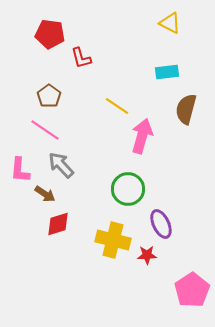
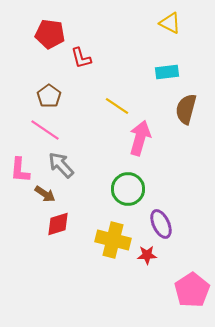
pink arrow: moved 2 px left, 2 px down
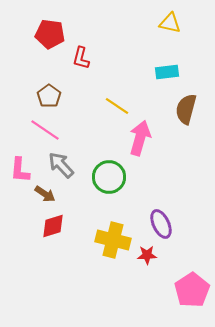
yellow triangle: rotated 15 degrees counterclockwise
red L-shape: rotated 30 degrees clockwise
green circle: moved 19 px left, 12 px up
red diamond: moved 5 px left, 2 px down
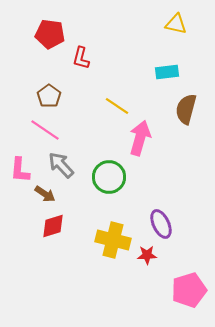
yellow triangle: moved 6 px right, 1 px down
pink pentagon: moved 3 px left; rotated 16 degrees clockwise
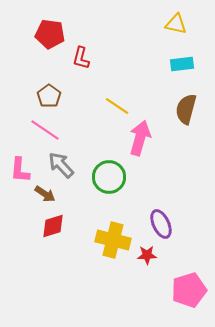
cyan rectangle: moved 15 px right, 8 px up
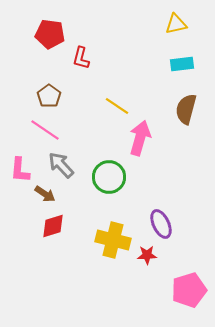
yellow triangle: rotated 25 degrees counterclockwise
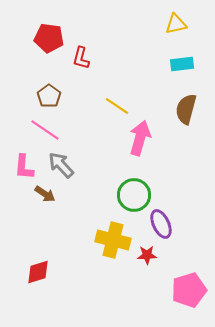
red pentagon: moved 1 px left, 4 px down
pink L-shape: moved 4 px right, 3 px up
green circle: moved 25 px right, 18 px down
red diamond: moved 15 px left, 46 px down
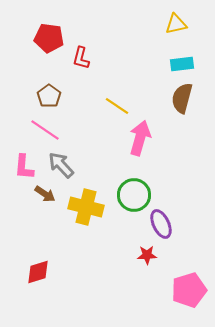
brown semicircle: moved 4 px left, 11 px up
yellow cross: moved 27 px left, 33 px up
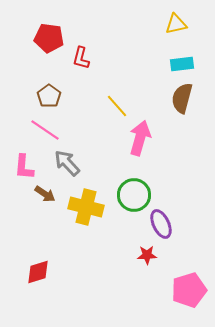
yellow line: rotated 15 degrees clockwise
gray arrow: moved 6 px right, 2 px up
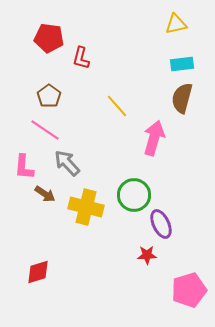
pink arrow: moved 14 px right
